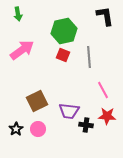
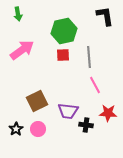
red square: rotated 24 degrees counterclockwise
pink line: moved 8 px left, 5 px up
purple trapezoid: moved 1 px left
red star: moved 1 px right, 3 px up
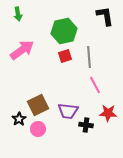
red square: moved 2 px right, 1 px down; rotated 16 degrees counterclockwise
brown square: moved 1 px right, 4 px down
black star: moved 3 px right, 10 px up
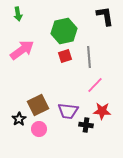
pink line: rotated 72 degrees clockwise
red star: moved 6 px left, 2 px up
pink circle: moved 1 px right
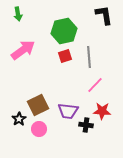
black L-shape: moved 1 px left, 1 px up
pink arrow: moved 1 px right
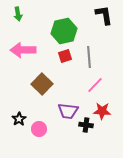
pink arrow: rotated 145 degrees counterclockwise
brown square: moved 4 px right, 21 px up; rotated 20 degrees counterclockwise
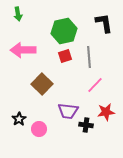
black L-shape: moved 8 px down
red star: moved 4 px right, 1 px down; rotated 12 degrees counterclockwise
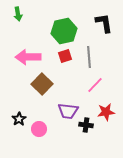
pink arrow: moved 5 px right, 7 px down
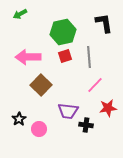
green arrow: moved 2 px right; rotated 72 degrees clockwise
green hexagon: moved 1 px left, 1 px down
brown square: moved 1 px left, 1 px down
red star: moved 2 px right, 4 px up
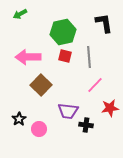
red square: rotated 32 degrees clockwise
red star: moved 2 px right
